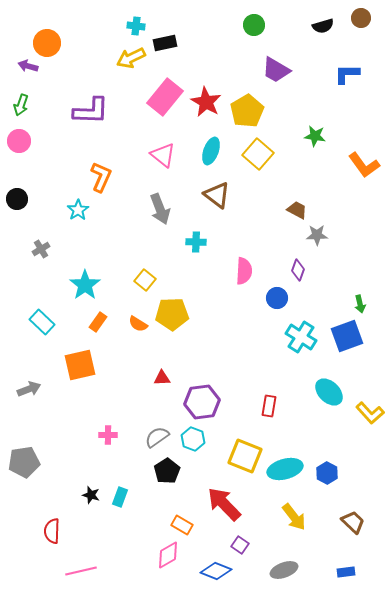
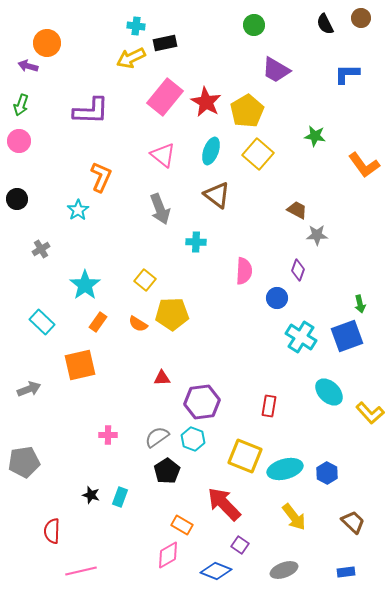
black semicircle at (323, 26): moved 2 px right, 2 px up; rotated 80 degrees clockwise
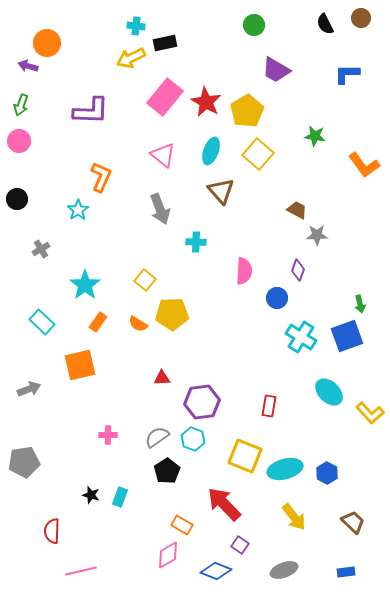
brown triangle at (217, 195): moved 4 px right, 4 px up; rotated 12 degrees clockwise
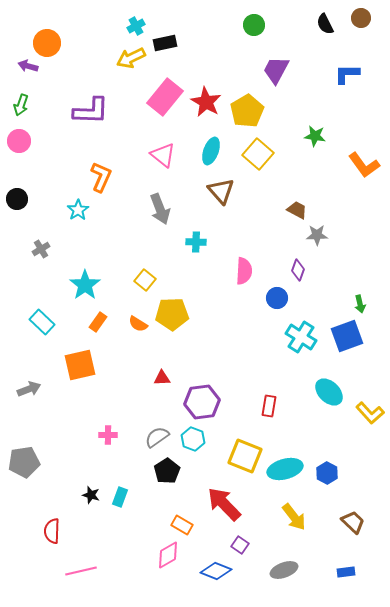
cyan cross at (136, 26): rotated 36 degrees counterclockwise
purple trapezoid at (276, 70): rotated 88 degrees clockwise
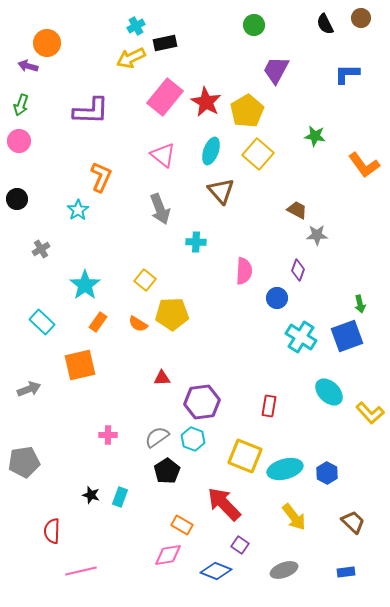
pink diamond at (168, 555): rotated 20 degrees clockwise
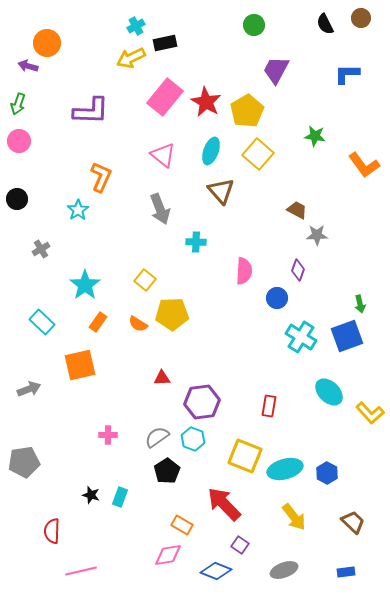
green arrow at (21, 105): moved 3 px left, 1 px up
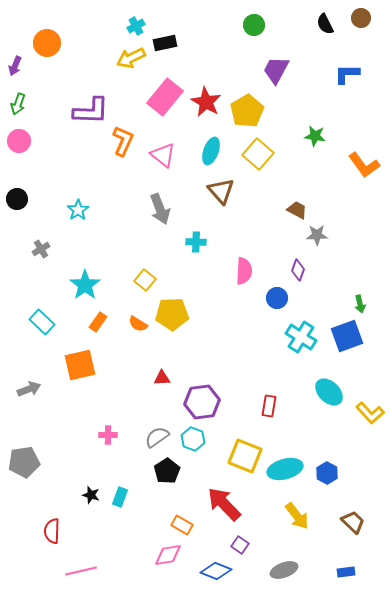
purple arrow at (28, 66): moved 13 px left; rotated 84 degrees counterclockwise
orange L-shape at (101, 177): moved 22 px right, 36 px up
yellow arrow at (294, 517): moved 3 px right, 1 px up
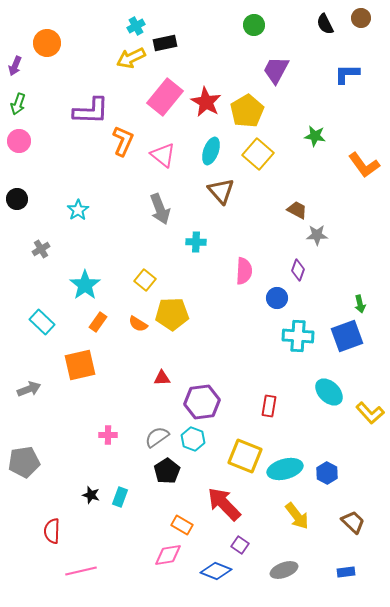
cyan cross at (301, 337): moved 3 px left, 1 px up; rotated 28 degrees counterclockwise
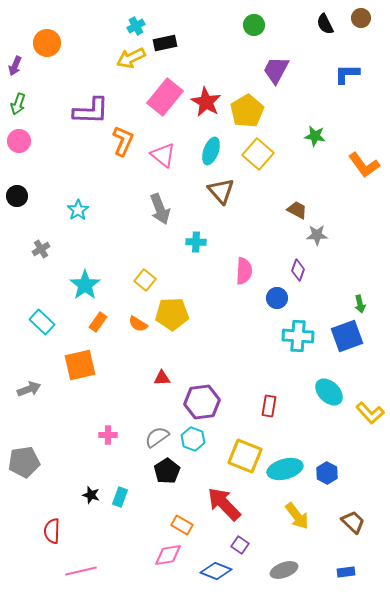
black circle at (17, 199): moved 3 px up
